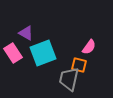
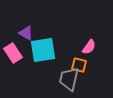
cyan square: moved 3 px up; rotated 12 degrees clockwise
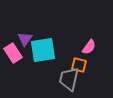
purple triangle: moved 1 px left, 6 px down; rotated 35 degrees clockwise
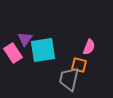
pink semicircle: rotated 14 degrees counterclockwise
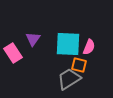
purple triangle: moved 8 px right
cyan square: moved 25 px right, 6 px up; rotated 12 degrees clockwise
gray trapezoid: rotated 45 degrees clockwise
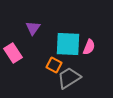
purple triangle: moved 11 px up
orange square: moved 25 px left; rotated 14 degrees clockwise
gray trapezoid: moved 1 px up
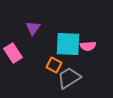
pink semicircle: moved 1 px left, 1 px up; rotated 63 degrees clockwise
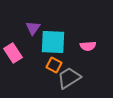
cyan square: moved 15 px left, 2 px up
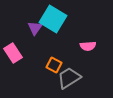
purple triangle: moved 2 px right
cyan square: moved 23 px up; rotated 28 degrees clockwise
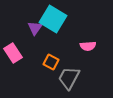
orange square: moved 3 px left, 3 px up
gray trapezoid: rotated 30 degrees counterclockwise
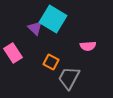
purple triangle: rotated 21 degrees counterclockwise
